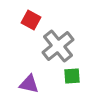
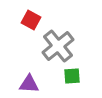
purple triangle: rotated 10 degrees counterclockwise
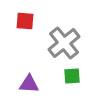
red square: moved 6 px left, 1 px down; rotated 24 degrees counterclockwise
gray cross: moved 6 px right, 3 px up
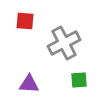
gray cross: rotated 12 degrees clockwise
green square: moved 7 px right, 4 px down
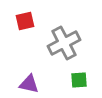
red square: rotated 18 degrees counterclockwise
purple triangle: rotated 10 degrees clockwise
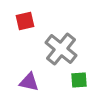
gray cross: moved 3 px left, 6 px down; rotated 24 degrees counterclockwise
purple triangle: moved 2 px up
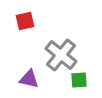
gray cross: moved 6 px down
purple triangle: moved 3 px up
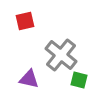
green square: rotated 18 degrees clockwise
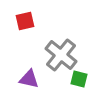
green square: moved 1 px up
